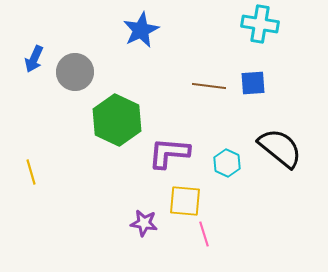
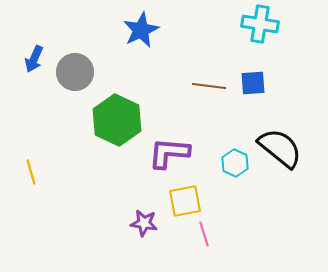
cyan hexagon: moved 8 px right
yellow square: rotated 16 degrees counterclockwise
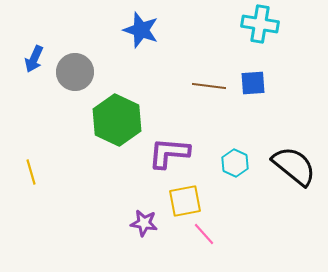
blue star: rotated 27 degrees counterclockwise
black semicircle: moved 14 px right, 18 px down
pink line: rotated 25 degrees counterclockwise
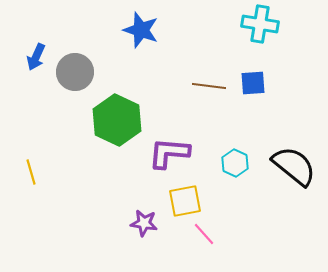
blue arrow: moved 2 px right, 2 px up
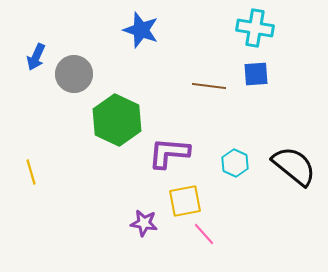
cyan cross: moved 5 px left, 4 px down
gray circle: moved 1 px left, 2 px down
blue square: moved 3 px right, 9 px up
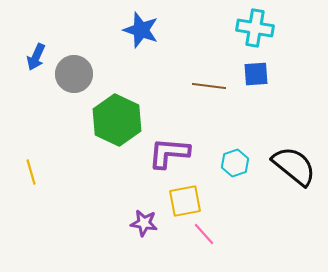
cyan hexagon: rotated 16 degrees clockwise
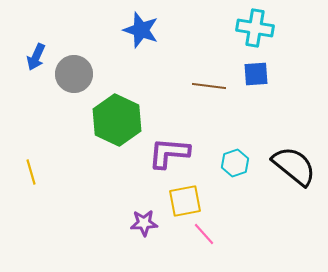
purple star: rotated 12 degrees counterclockwise
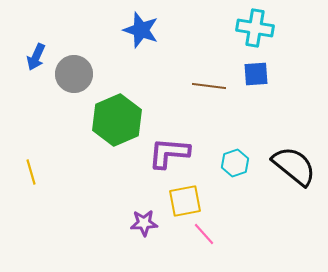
green hexagon: rotated 12 degrees clockwise
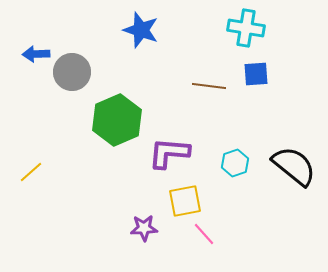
cyan cross: moved 9 px left
blue arrow: moved 3 px up; rotated 64 degrees clockwise
gray circle: moved 2 px left, 2 px up
yellow line: rotated 65 degrees clockwise
purple star: moved 5 px down
